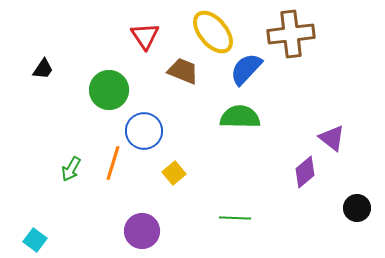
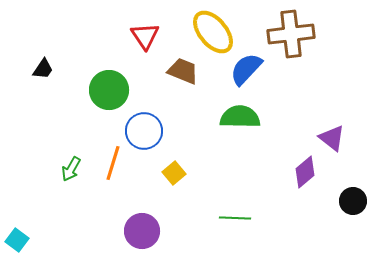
black circle: moved 4 px left, 7 px up
cyan square: moved 18 px left
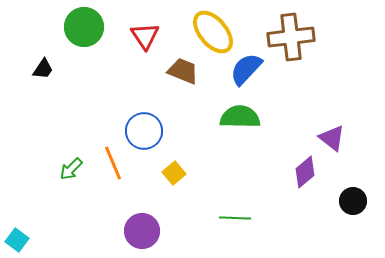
brown cross: moved 3 px down
green circle: moved 25 px left, 63 px up
orange line: rotated 40 degrees counterclockwise
green arrow: rotated 15 degrees clockwise
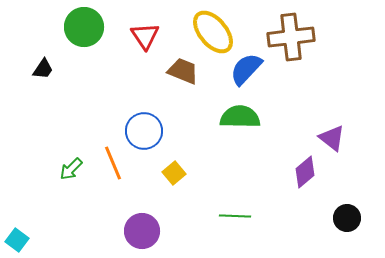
black circle: moved 6 px left, 17 px down
green line: moved 2 px up
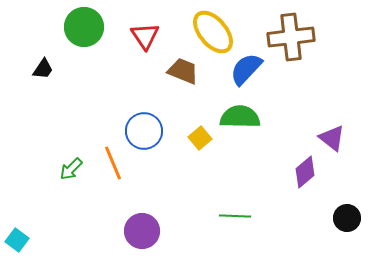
yellow square: moved 26 px right, 35 px up
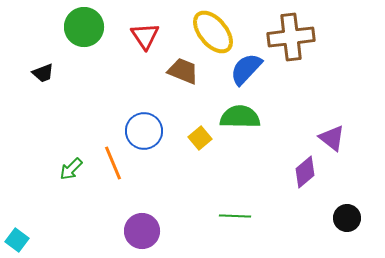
black trapezoid: moved 4 px down; rotated 35 degrees clockwise
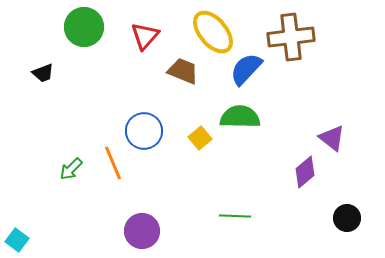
red triangle: rotated 16 degrees clockwise
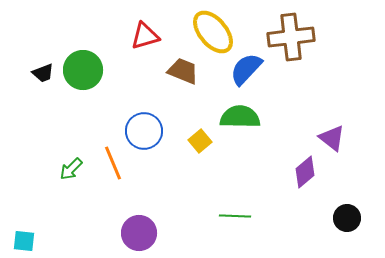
green circle: moved 1 px left, 43 px down
red triangle: rotated 32 degrees clockwise
yellow square: moved 3 px down
purple circle: moved 3 px left, 2 px down
cyan square: moved 7 px right, 1 px down; rotated 30 degrees counterclockwise
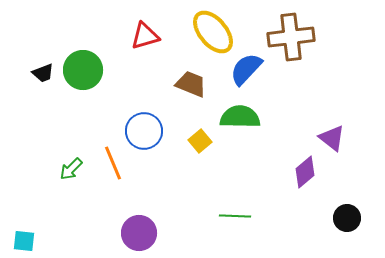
brown trapezoid: moved 8 px right, 13 px down
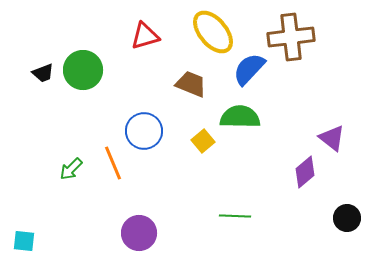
blue semicircle: moved 3 px right
yellow square: moved 3 px right
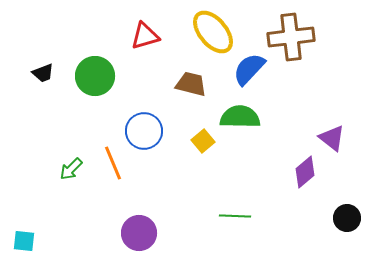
green circle: moved 12 px right, 6 px down
brown trapezoid: rotated 8 degrees counterclockwise
